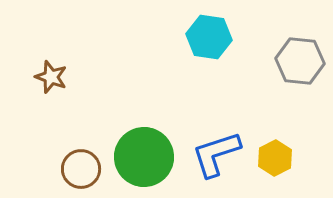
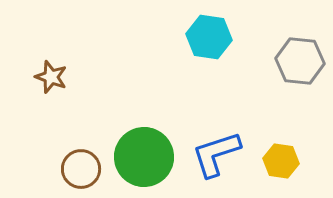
yellow hexagon: moved 6 px right, 3 px down; rotated 24 degrees counterclockwise
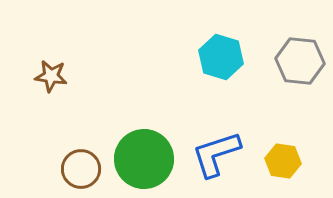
cyan hexagon: moved 12 px right, 20 px down; rotated 9 degrees clockwise
brown star: moved 1 px up; rotated 12 degrees counterclockwise
green circle: moved 2 px down
yellow hexagon: moved 2 px right
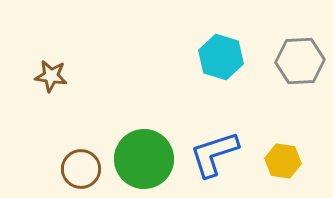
gray hexagon: rotated 9 degrees counterclockwise
blue L-shape: moved 2 px left
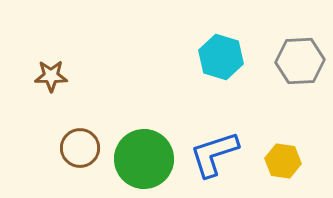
brown star: rotated 8 degrees counterclockwise
brown circle: moved 1 px left, 21 px up
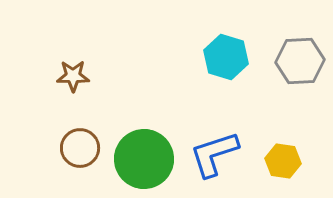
cyan hexagon: moved 5 px right
brown star: moved 22 px right
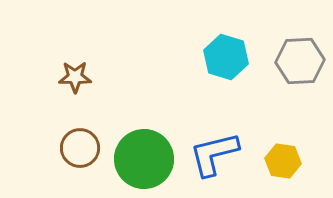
brown star: moved 2 px right, 1 px down
blue L-shape: rotated 4 degrees clockwise
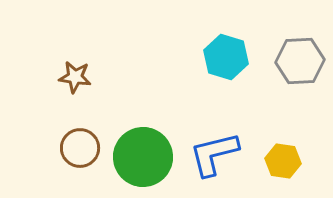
brown star: rotated 8 degrees clockwise
green circle: moved 1 px left, 2 px up
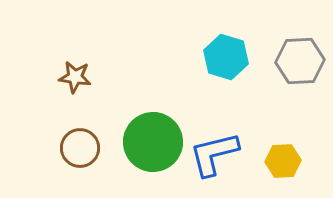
green circle: moved 10 px right, 15 px up
yellow hexagon: rotated 12 degrees counterclockwise
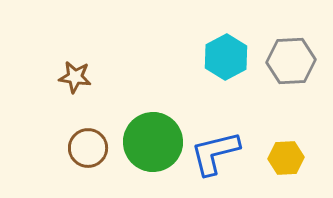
cyan hexagon: rotated 15 degrees clockwise
gray hexagon: moved 9 px left
brown circle: moved 8 px right
blue L-shape: moved 1 px right, 1 px up
yellow hexagon: moved 3 px right, 3 px up
